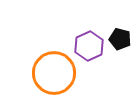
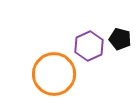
orange circle: moved 1 px down
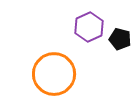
purple hexagon: moved 19 px up
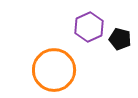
orange circle: moved 4 px up
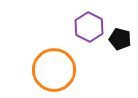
purple hexagon: rotated 8 degrees counterclockwise
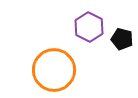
black pentagon: moved 2 px right
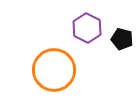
purple hexagon: moved 2 px left, 1 px down
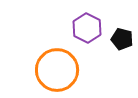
orange circle: moved 3 px right
